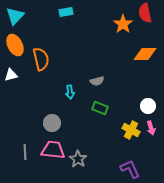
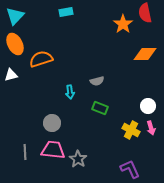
orange ellipse: moved 1 px up
orange semicircle: rotated 95 degrees counterclockwise
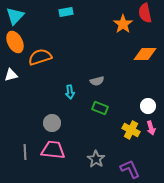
orange ellipse: moved 2 px up
orange semicircle: moved 1 px left, 2 px up
gray star: moved 18 px right
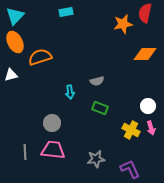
red semicircle: rotated 24 degrees clockwise
orange star: rotated 24 degrees clockwise
gray star: rotated 30 degrees clockwise
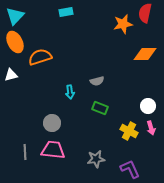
yellow cross: moved 2 px left, 1 px down
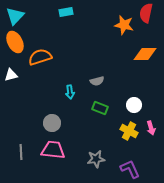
red semicircle: moved 1 px right
orange star: moved 1 px right, 1 px down; rotated 24 degrees clockwise
white circle: moved 14 px left, 1 px up
gray line: moved 4 px left
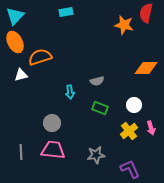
orange diamond: moved 1 px right, 14 px down
white triangle: moved 10 px right
yellow cross: rotated 24 degrees clockwise
gray star: moved 4 px up
